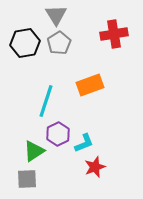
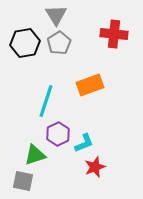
red cross: rotated 16 degrees clockwise
green triangle: moved 1 px right, 4 px down; rotated 15 degrees clockwise
gray square: moved 4 px left, 2 px down; rotated 15 degrees clockwise
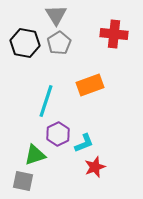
black hexagon: rotated 20 degrees clockwise
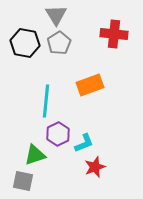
cyan line: rotated 12 degrees counterclockwise
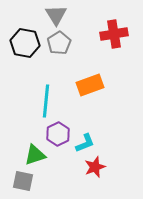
red cross: rotated 16 degrees counterclockwise
cyan L-shape: moved 1 px right
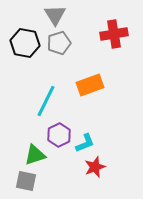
gray triangle: moved 1 px left
gray pentagon: rotated 15 degrees clockwise
cyan line: rotated 20 degrees clockwise
purple hexagon: moved 1 px right, 1 px down
gray square: moved 3 px right
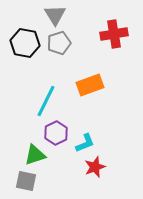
purple hexagon: moved 3 px left, 2 px up
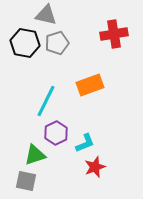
gray triangle: moved 9 px left; rotated 45 degrees counterclockwise
gray pentagon: moved 2 px left
